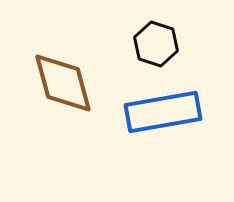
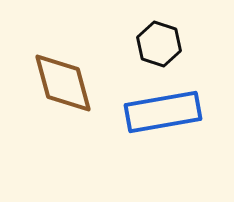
black hexagon: moved 3 px right
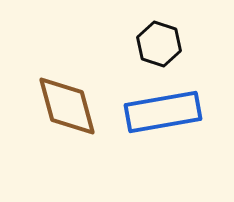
brown diamond: moved 4 px right, 23 px down
